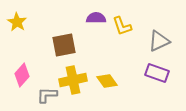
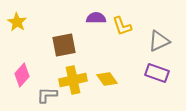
yellow diamond: moved 2 px up
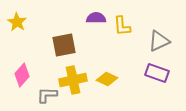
yellow L-shape: rotated 15 degrees clockwise
yellow diamond: rotated 30 degrees counterclockwise
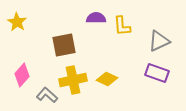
gray L-shape: rotated 40 degrees clockwise
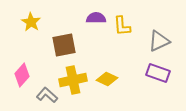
yellow star: moved 14 px right
purple rectangle: moved 1 px right
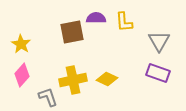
yellow star: moved 10 px left, 22 px down
yellow L-shape: moved 2 px right, 4 px up
gray triangle: rotated 35 degrees counterclockwise
brown square: moved 8 px right, 13 px up
gray L-shape: moved 1 px right, 2 px down; rotated 30 degrees clockwise
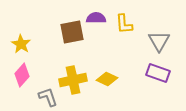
yellow L-shape: moved 2 px down
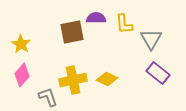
gray triangle: moved 8 px left, 2 px up
purple rectangle: rotated 20 degrees clockwise
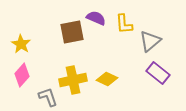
purple semicircle: rotated 24 degrees clockwise
gray triangle: moved 1 px left, 2 px down; rotated 20 degrees clockwise
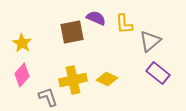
yellow star: moved 1 px right, 1 px up
